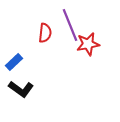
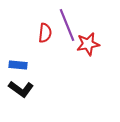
purple line: moved 3 px left
blue rectangle: moved 4 px right, 3 px down; rotated 48 degrees clockwise
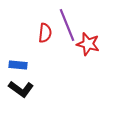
red star: rotated 25 degrees clockwise
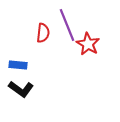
red semicircle: moved 2 px left
red star: rotated 15 degrees clockwise
